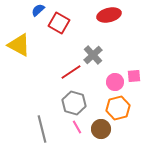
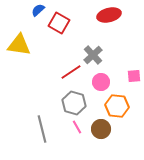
yellow triangle: rotated 20 degrees counterclockwise
pink circle: moved 14 px left
orange hexagon: moved 1 px left, 2 px up; rotated 20 degrees clockwise
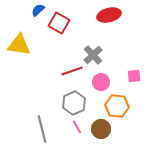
red line: moved 1 px right, 1 px up; rotated 15 degrees clockwise
gray hexagon: rotated 20 degrees clockwise
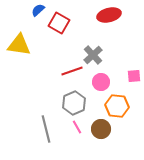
gray line: moved 4 px right
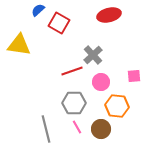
gray hexagon: rotated 25 degrees clockwise
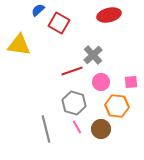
pink square: moved 3 px left, 6 px down
gray hexagon: rotated 15 degrees clockwise
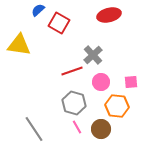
gray line: moved 12 px left; rotated 20 degrees counterclockwise
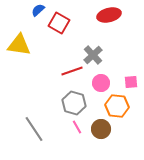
pink circle: moved 1 px down
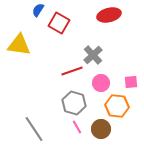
blue semicircle: rotated 16 degrees counterclockwise
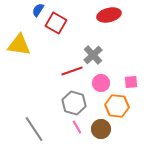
red square: moved 3 px left
